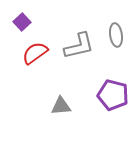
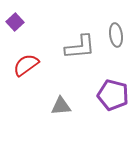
purple square: moved 7 px left
gray L-shape: moved 1 px right, 1 px down; rotated 8 degrees clockwise
red semicircle: moved 9 px left, 12 px down
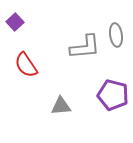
gray L-shape: moved 5 px right
red semicircle: rotated 88 degrees counterclockwise
